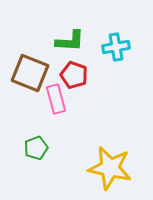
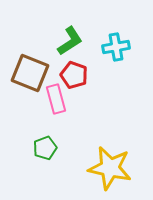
green L-shape: rotated 36 degrees counterclockwise
green pentagon: moved 9 px right
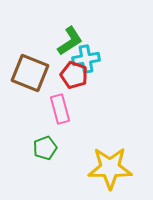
cyan cross: moved 30 px left, 12 px down
pink rectangle: moved 4 px right, 10 px down
yellow star: rotated 12 degrees counterclockwise
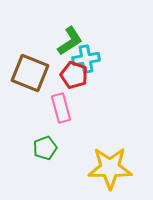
pink rectangle: moved 1 px right, 1 px up
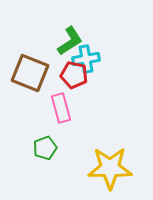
red pentagon: rotated 8 degrees counterclockwise
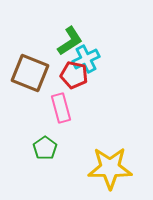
cyan cross: rotated 16 degrees counterclockwise
green pentagon: rotated 15 degrees counterclockwise
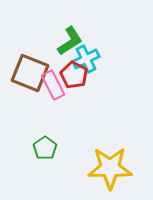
red pentagon: rotated 16 degrees clockwise
pink rectangle: moved 8 px left, 23 px up; rotated 12 degrees counterclockwise
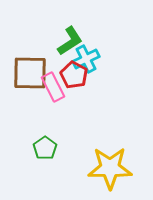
brown square: rotated 21 degrees counterclockwise
pink rectangle: moved 2 px down
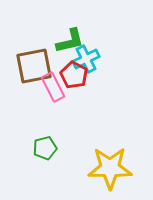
green L-shape: rotated 20 degrees clockwise
brown square: moved 4 px right, 7 px up; rotated 12 degrees counterclockwise
green pentagon: rotated 20 degrees clockwise
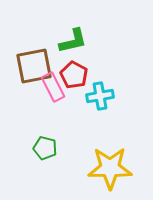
green L-shape: moved 3 px right
cyan cross: moved 14 px right, 37 px down; rotated 16 degrees clockwise
green pentagon: rotated 30 degrees clockwise
